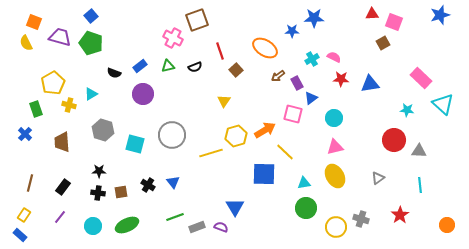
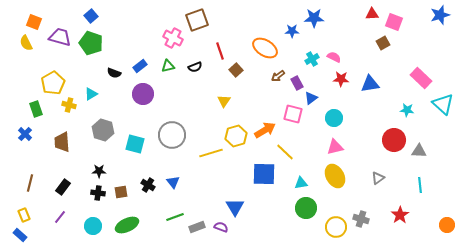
cyan triangle at (304, 183): moved 3 px left
yellow rectangle at (24, 215): rotated 56 degrees counterclockwise
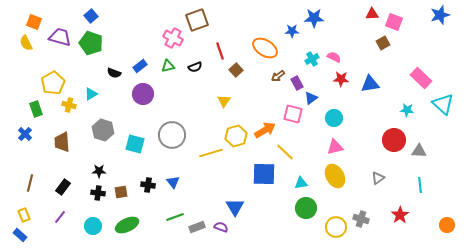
black cross at (148, 185): rotated 24 degrees counterclockwise
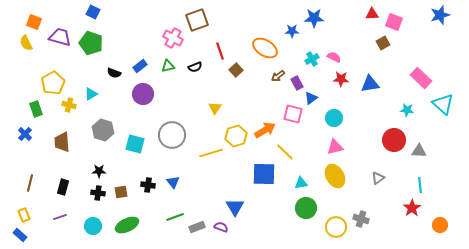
blue square at (91, 16): moved 2 px right, 4 px up; rotated 24 degrees counterclockwise
yellow triangle at (224, 101): moved 9 px left, 7 px down
black rectangle at (63, 187): rotated 21 degrees counterclockwise
red star at (400, 215): moved 12 px right, 7 px up
purple line at (60, 217): rotated 32 degrees clockwise
orange circle at (447, 225): moved 7 px left
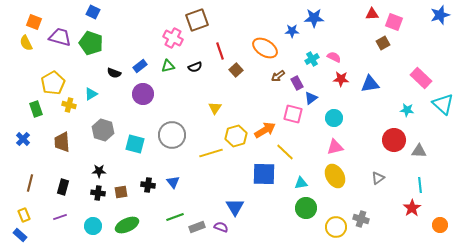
blue cross at (25, 134): moved 2 px left, 5 px down
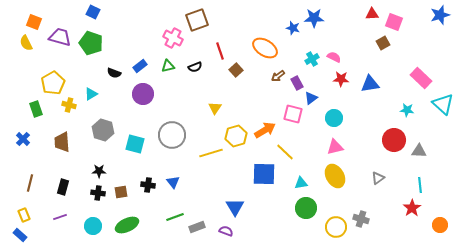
blue star at (292, 31): moved 1 px right, 3 px up; rotated 16 degrees clockwise
purple semicircle at (221, 227): moved 5 px right, 4 px down
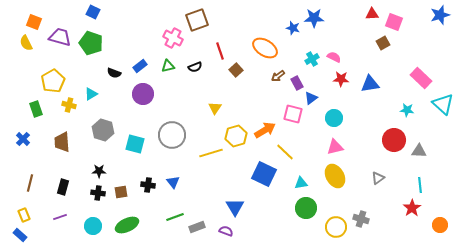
yellow pentagon at (53, 83): moved 2 px up
blue square at (264, 174): rotated 25 degrees clockwise
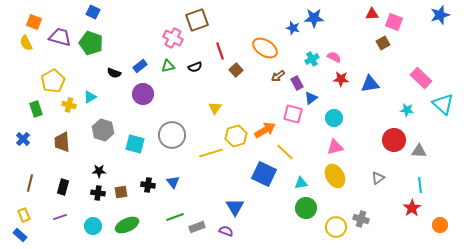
cyan triangle at (91, 94): moved 1 px left, 3 px down
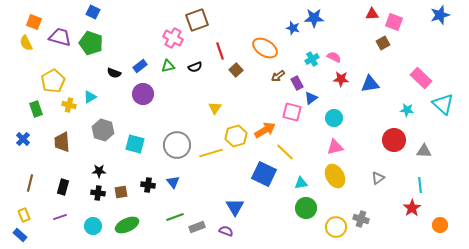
pink square at (293, 114): moved 1 px left, 2 px up
gray circle at (172, 135): moved 5 px right, 10 px down
gray triangle at (419, 151): moved 5 px right
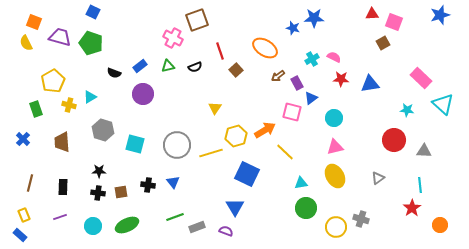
blue square at (264, 174): moved 17 px left
black rectangle at (63, 187): rotated 14 degrees counterclockwise
